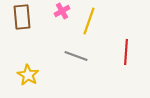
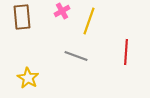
yellow star: moved 3 px down
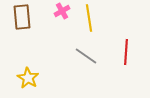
yellow line: moved 3 px up; rotated 28 degrees counterclockwise
gray line: moved 10 px right; rotated 15 degrees clockwise
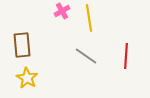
brown rectangle: moved 28 px down
red line: moved 4 px down
yellow star: moved 1 px left
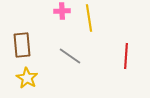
pink cross: rotated 28 degrees clockwise
gray line: moved 16 px left
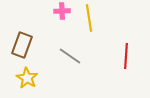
brown rectangle: rotated 25 degrees clockwise
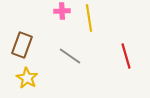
red line: rotated 20 degrees counterclockwise
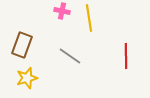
pink cross: rotated 14 degrees clockwise
red line: rotated 15 degrees clockwise
yellow star: rotated 25 degrees clockwise
